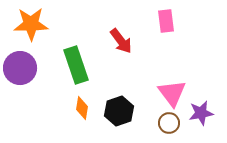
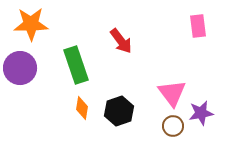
pink rectangle: moved 32 px right, 5 px down
brown circle: moved 4 px right, 3 px down
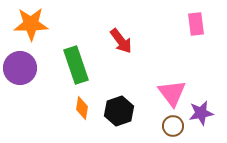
pink rectangle: moved 2 px left, 2 px up
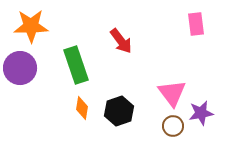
orange star: moved 2 px down
